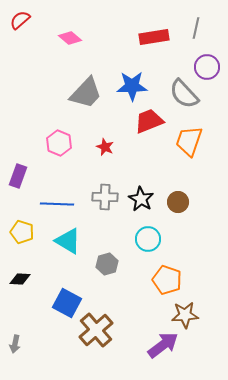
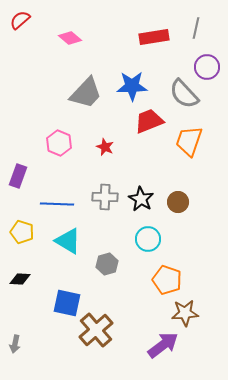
blue square: rotated 16 degrees counterclockwise
brown star: moved 2 px up
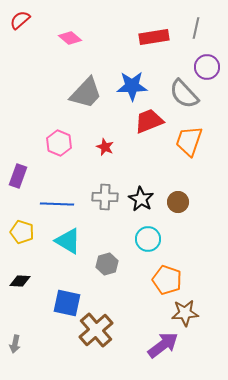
black diamond: moved 2 px down
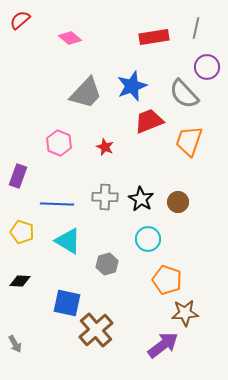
blue star: rotated 20 degrees counterclockwise
gray arrow: rotated 42 degrees counterclockwise
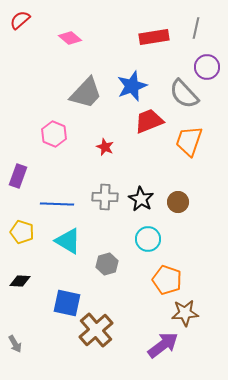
pink hexagon: moved 5 px left, 9 px up
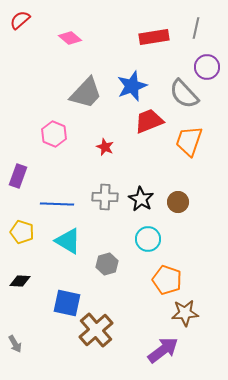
purple arrow: moved 5 px down
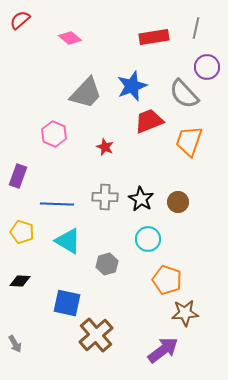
brown cross: moved 5 px down
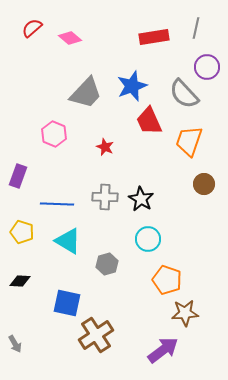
red semicircle: moved 12 px right, 8 px down
red trapezoid: rotated 92 degrees counterclockwise
brown circle: moved 26 px right, 18 px up
brown cross: rotated 8 degrees clockwise
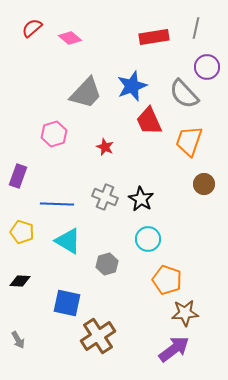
pink hexagon: rotated 20 degrees clockwise
gray cross: rotated 20 degrees clockwise
brown cross: moved 2 px right, 1 px down
gray arrow: moved 3 px right, 4 px up
purple arrow: moved 11 px right, 1 px up
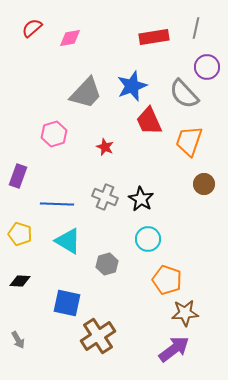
pink diamond: rotated 50 degrees counterclockwise
yellow pentagon: moved 2 px left, 2 px down
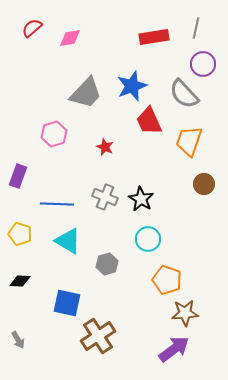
purple circle: moved 4 px left, 3 px up
